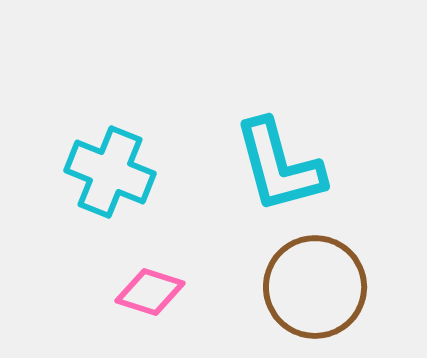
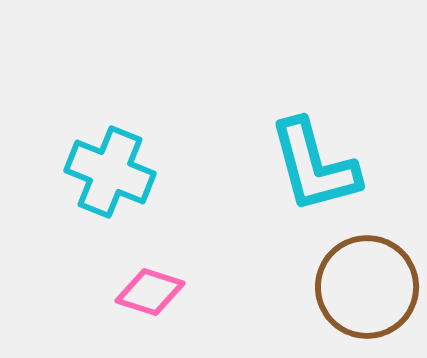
cyan L-shape: moved 35 px right
brown circle: moved 52 px right
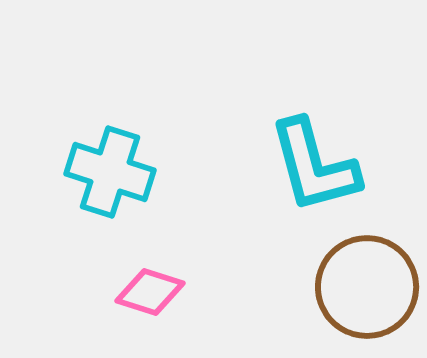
cyan cross: rotated 4 degrees counterclockwise
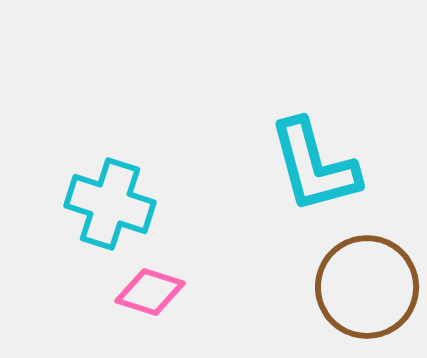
cyan cross: moved 32 px down
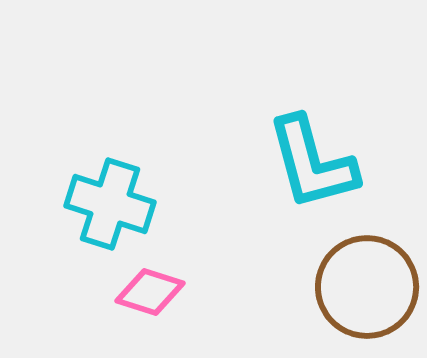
cyan L-shape: moved 2 px left, 3 px up
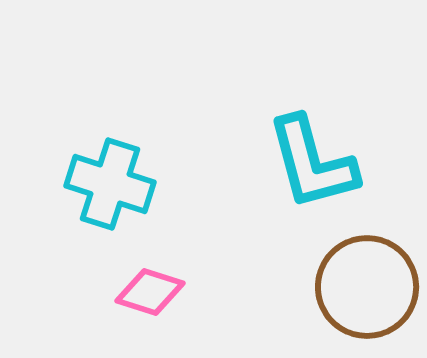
cyan cross: moved 20 px up
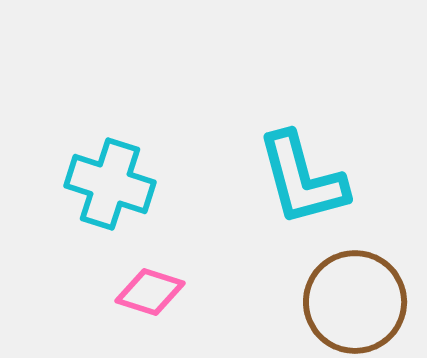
cyan L-shape: moved 10 px left, 16 px down
brown circle: moved 12 px left, 15 px down
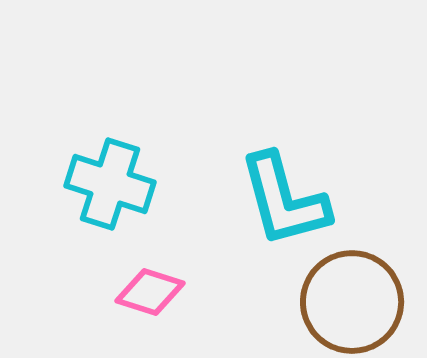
cyan L-shape: moved 18 px left, 21 px down
brown circle: moved 3 px left
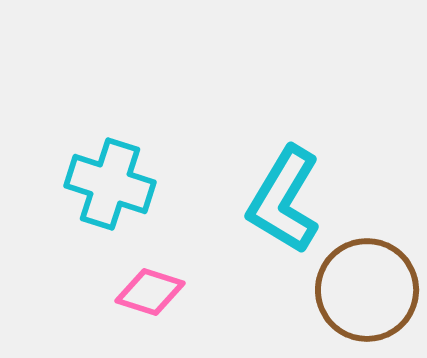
cyan L-shape: rotated 46 degrees clockwise
brown circle: moved 15 px right, 12 px up
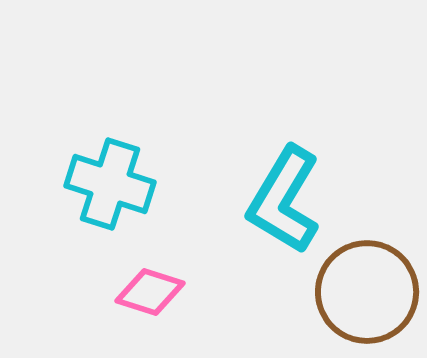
brown circle: moved 2 px down
